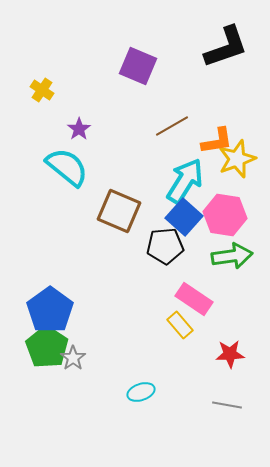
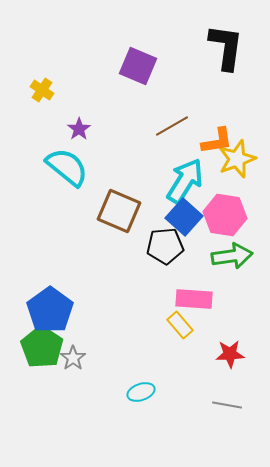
black L-shape: rotated 63 degrees counterclockwise
pink rectangle: rotated 30 degrees counterclockwise
green pentagon: moved 5 px left
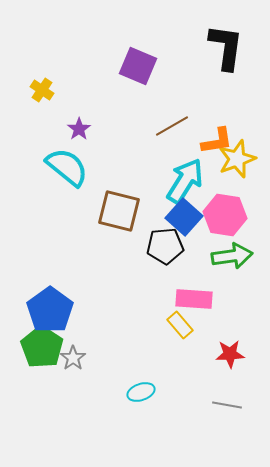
brown square: rotated 9 degrees counterclockwise
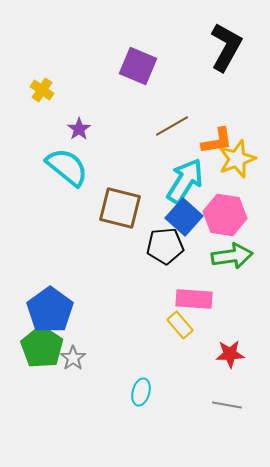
black L-shape: rotated 21 degrees clockwise
brown square: moved 1 px right, 3 px up
cyan ellipse: rotated 56 degrees counterclockwise
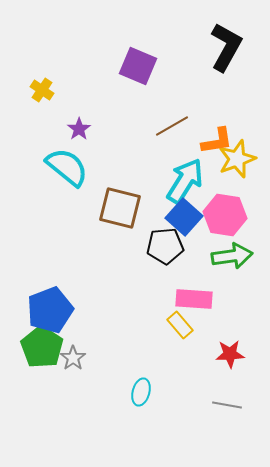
blue pentagon: rotated 15 degrees clockwise
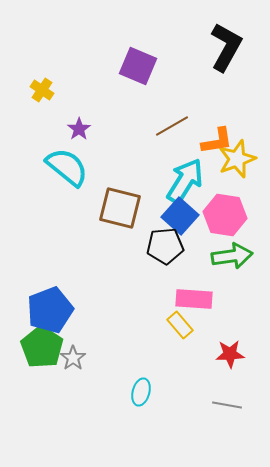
blue square: moved 4 px left, 1 px up
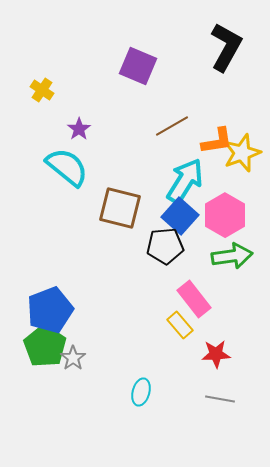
yellow star: moved 5 px right, 6 px up
pink hexagon: rotated 21 degrees clockwise
pink rectangle: rotated 48 degrees clockwise
green pentagon: moved 3 px right, 1 px up
red star: moved 14 px left
gray line: moved 7 px left, 6 px up
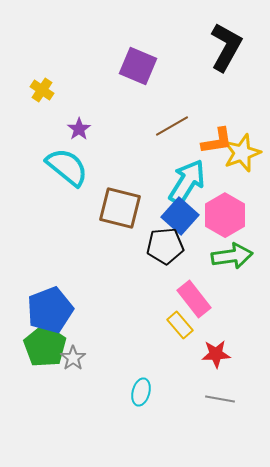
cyan arrow: moved 2 px right, 1 px down
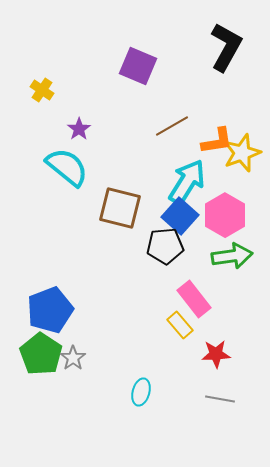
green pentagon: moved 4 px left, 8 px down
